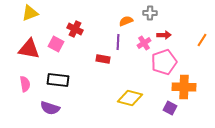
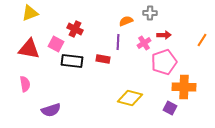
black rectangle: moved 14 px right, 19 px up
purple semicircle: moved 1 px right, 2 px down; rotated 36 degrees counterclockwise
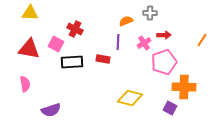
yellow triangle: rotated 24 degrees clockwise
black rectangle: moved 1 px down; rotated 10 degrees counterclockwise
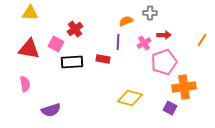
red cross: rotated 28 degrees clockwise
orange cross: rotated 10 degrees counterclockwise
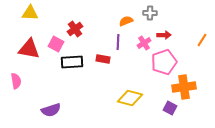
pink semicircle: moved 9 px left, 3 px up
